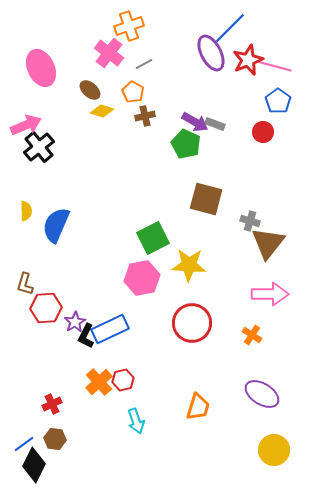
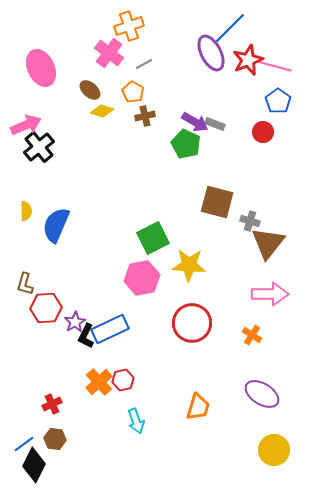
brown square at (206, 199): moved 11 px right, 3 px down
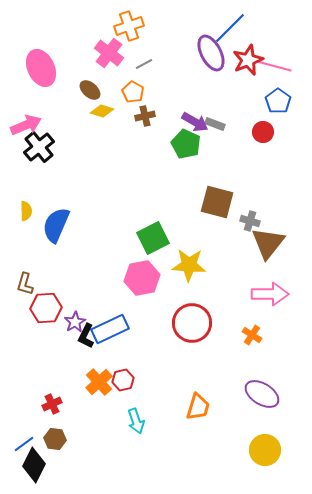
yellow circle at (274, 450): moved 9 px left
